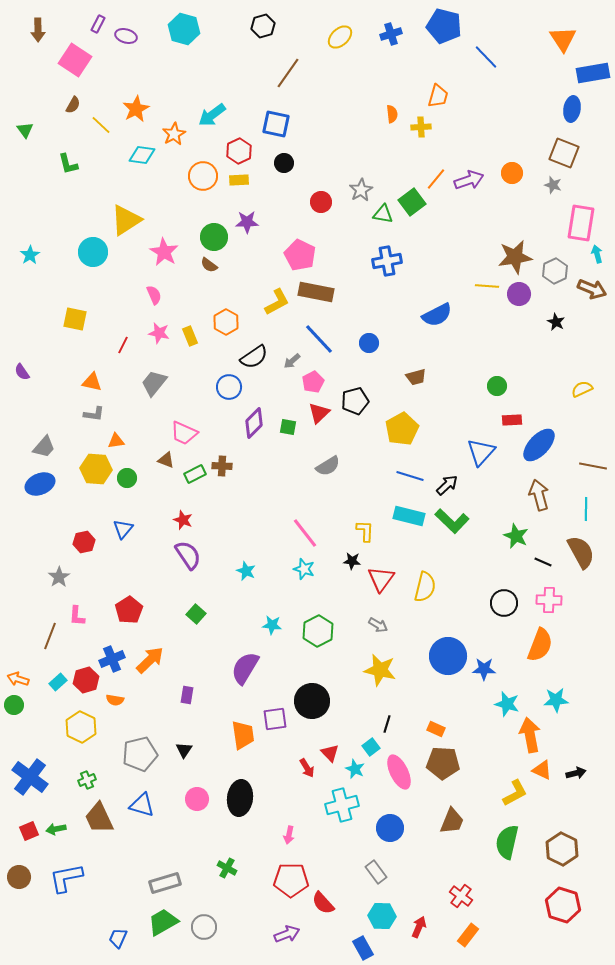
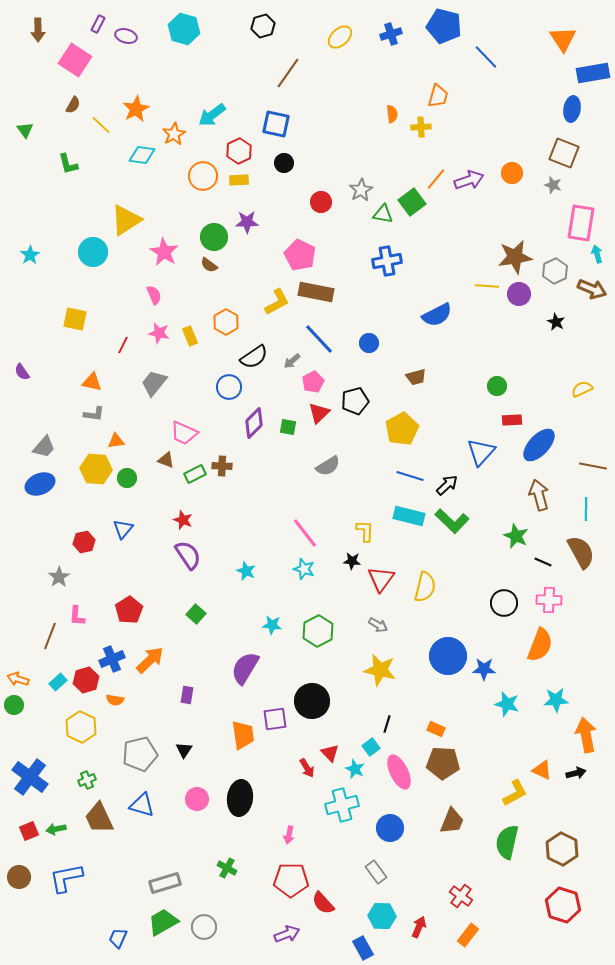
orange arrow at (530, 735): moved 56 px right
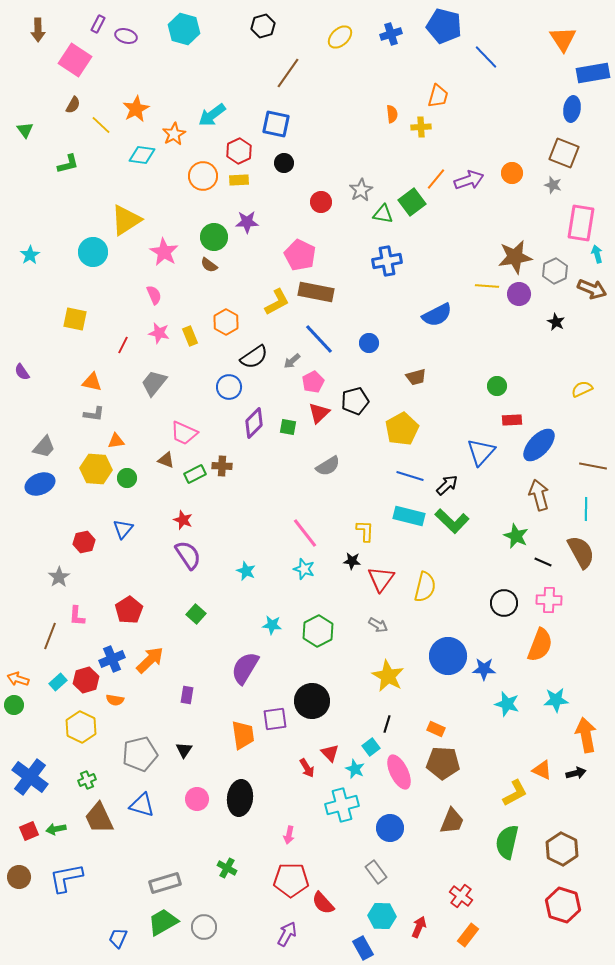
green L-shape at (68, 164): rotated 90 degrees counterclockwise
yellow star at (380, 670): moved 8 px right, 6 px down; rotated 16 degrees clockwise
purple arrow at (287, 934): rotated 40 degrees counterclockwise
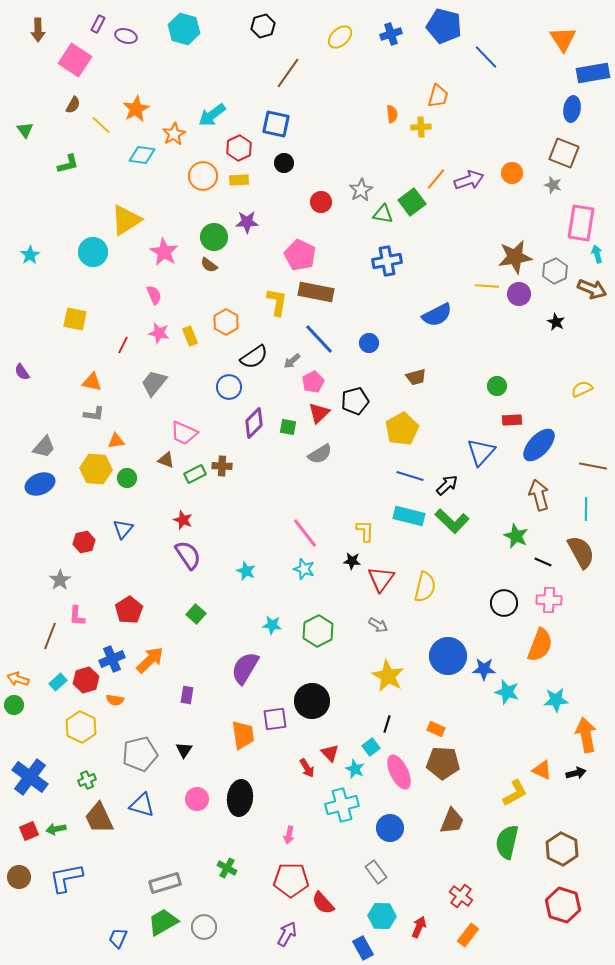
red hexagon at (239, 151): moved 3 px up
yellow L-shape at (277, 302): rotated 52 degrees counterclockwise
gray semicircle at (328, 466): moved 8 px left, 12 px up
gray star at (59, 577): moved 1 px right, 3 px down
cyan star at (507, 704): moved 12 px up
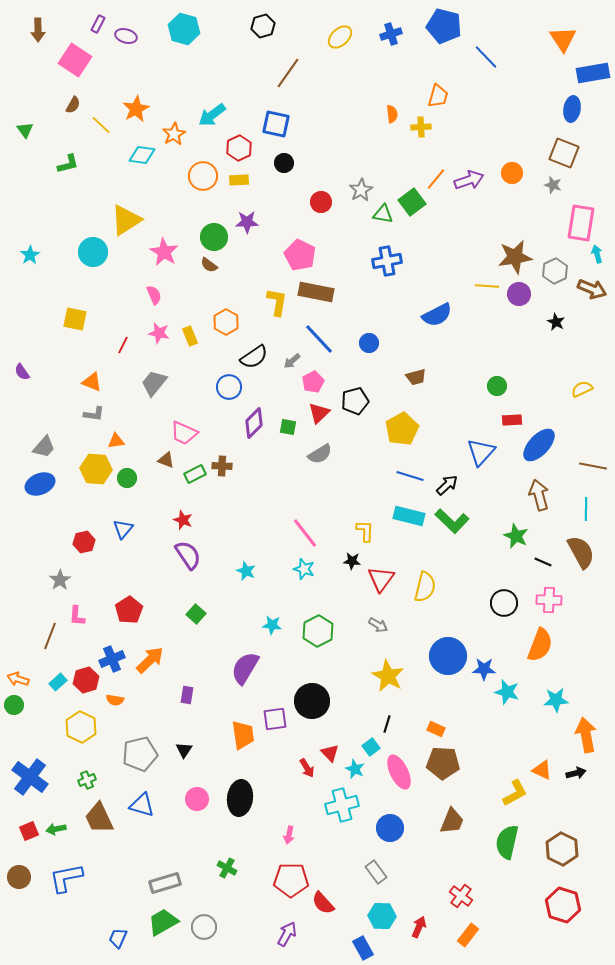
orange triangle at (92, 382): rotated 10 degrees clockwise
